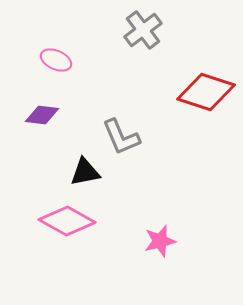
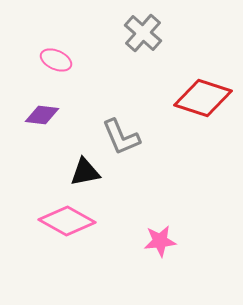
gray cross: moved 3 px down; rotated 12 degrees counterclockwise
red diamond: moved 3 px left, 6 px down
pink star: rotated 8 degrees clockwise
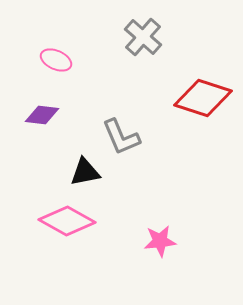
gray cross: moved 4 px down
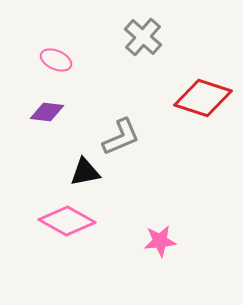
purple diamond: moved 5 px right, 3 px up
gray L-shape: rotated 90 degrees counterclockwise
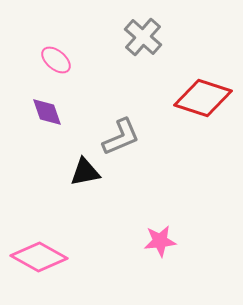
pink ellipse: rotated 16 degrees clockwise
purple diamond: rotated 64 degrees clockwise
pink diamond: moved 28 px left, 36 px down
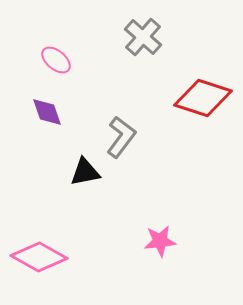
gray L-shape: rotated 30 degrees counterclockwise
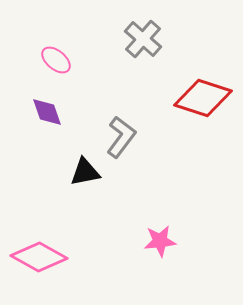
gray cross: moved 2 px down
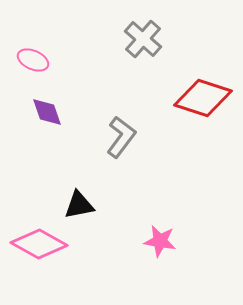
pink ellipse: moved 23 px left; rotated 16 degrees counterclockwise
black triangle: moved 6 px left, 33 px down
pink star: rotated 16 degrees clockwise
pink diamond: moved 13 px up
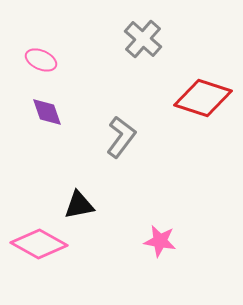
pink ellipse: moved 8 px right
